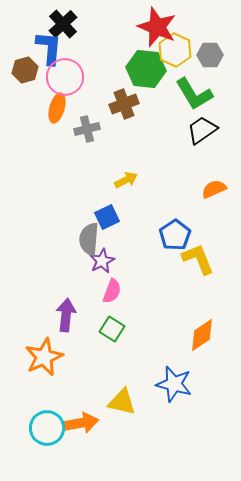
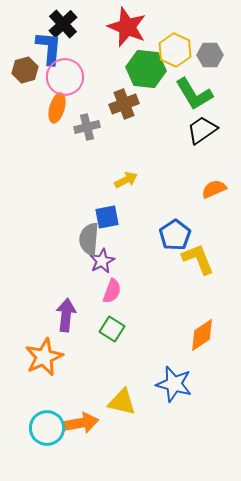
red star: moved 30 px left
gray cross: moved 2 px up
blue square: rotated 15 degrees clockwise
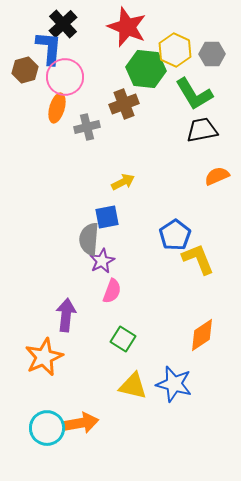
gray hexagon: moved 2 px right, 1 px up
black trapezoid: rotated 24 degrees clockwise
yellow arrow: moved 3 px left, 2 px down
orange semicircle: moved 3 px right, 13 px up
green square: moved 11 px right, 10 px down
yellow triangle: moved 11 px right, 16 px up
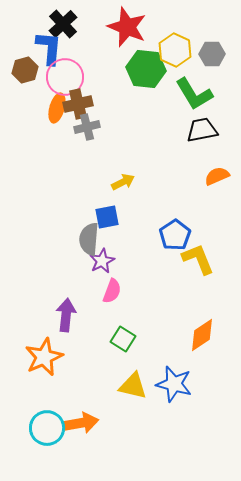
brown cross: moved 46 px left; rotated 8 degrees clockwise
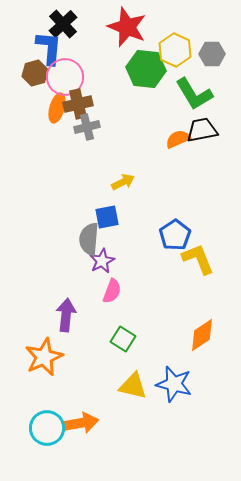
brown hexagon: moved 10 px right, 3 px down
orange semicircle: moved 39 px left, 37 px up
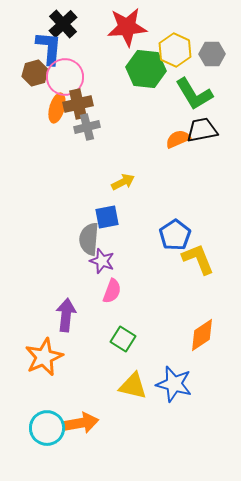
red star: rotated 27 degrees counterclockwise
purple star: rotated 25 degrees counterclockwise
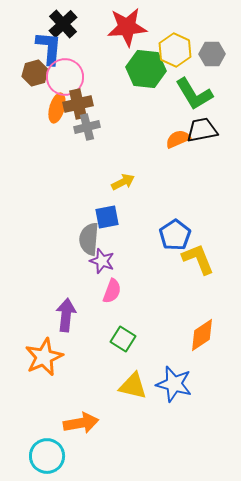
cyan circle: moved 28 px down
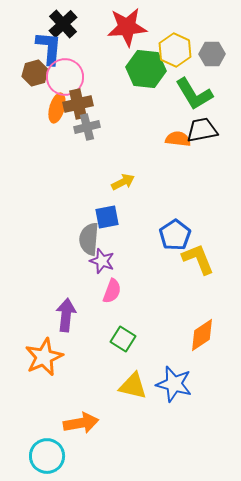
orange semicircle: rotated 30 degrees clockwise
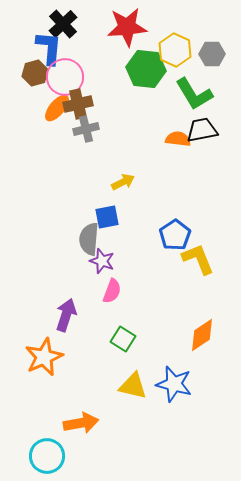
orange ellipse: rotated 24 degrees clockwise
gray cross: moved 1 px left, 2 px down
purple arrow: rotated 12 degrees clockwise
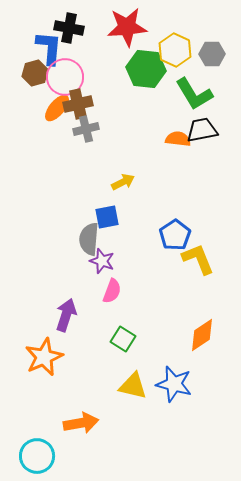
black cross: moved 6 px right, 4 px down; rotated 36 degrees counterclockwise
cyan circle: moved 10 px left
